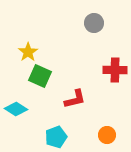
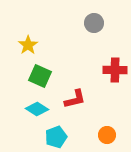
yellow star: moved 7 px up
cyan diamond: moved 21 px right
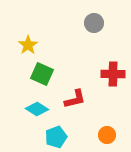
red cross: moved 2 px left, 4 px down
green square: moved 2 px right, 2 px up
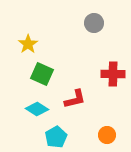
yellow star: moved 1 px up
cyan pentagon: rotated 10 degrees counterclockwise
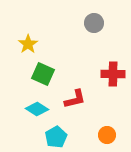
green square: moved 1 px right
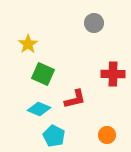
cyan diamond: moved 2 px right; rotated 10 degrees counterclockwise
cyan pentagon: moved 2 px left, 1 px up; rotated 15 degrees counterclockwise
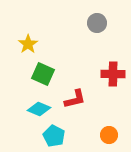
gray circle: moved 3 px right
orange circle: moved 2 px right
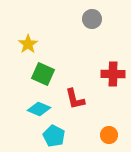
gray circle: moved 5 px left, 4 px up
red L-shape: rotated 90 degrees clockwise
